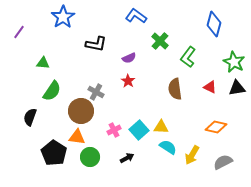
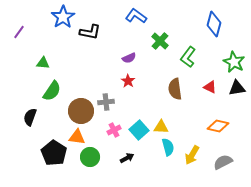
black L-shape: moved 6 px left, 12 px up
gray cross: moved 10 px right, 10 px down; rotated 35 degrees counterclockwise
orange diamond: moved 2 px right, 1 px up
cyan semicircle: rotated 42 degrees clockwise
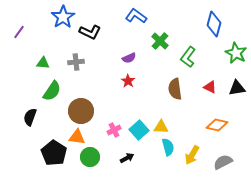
black L-shape: rotated 15 degrees clockwise
green star: moved 2 px right, 9 px up
gray cross: moved 30 px left, 40 px up
orange diamond: moved 1 px left, 1 px up
